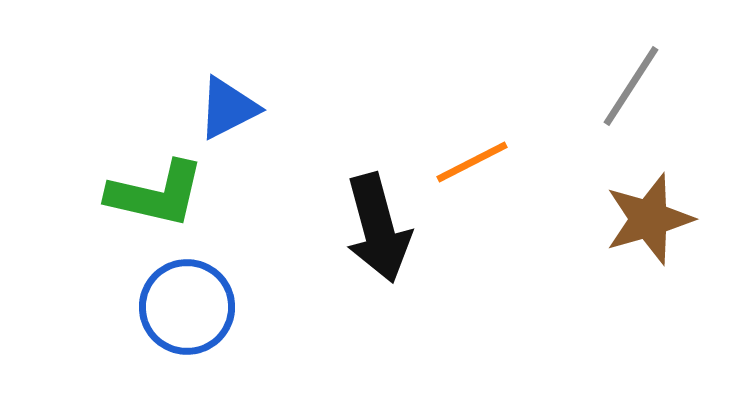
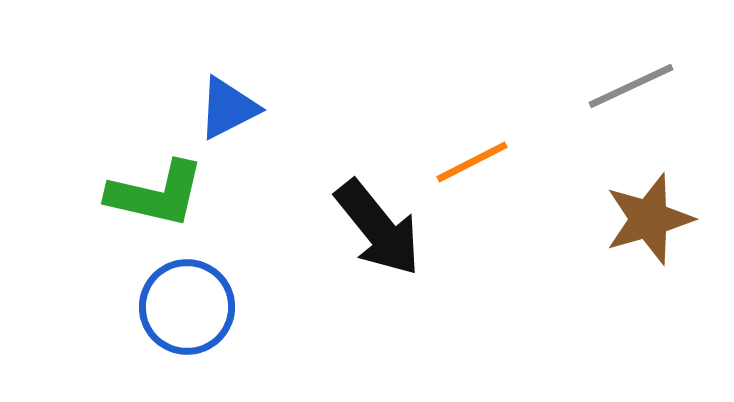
gray line: rotated 32 degrees clockwise
black arrow: rotated 24 degrees counterclockwise
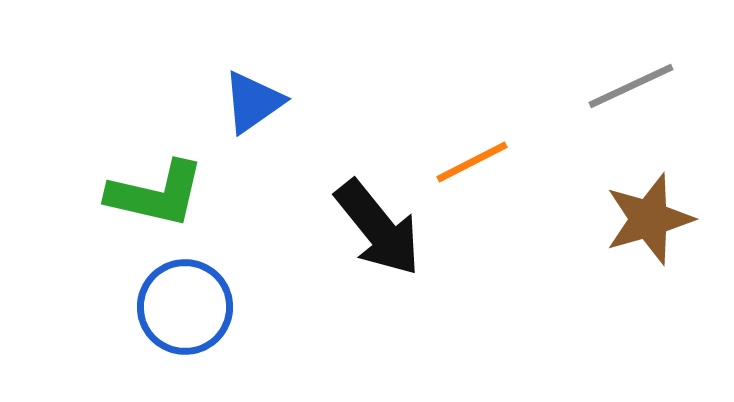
blue triangle: moved 25 px right, 6 px up; rotated 8 degrees counterclockwise
blue circle: moved 2 px left
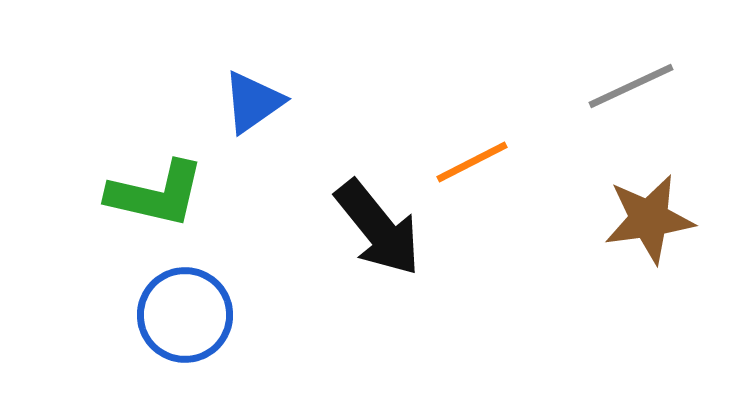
brown star: rotated 8 degrees clockwise
blue circle: moved 8 px down
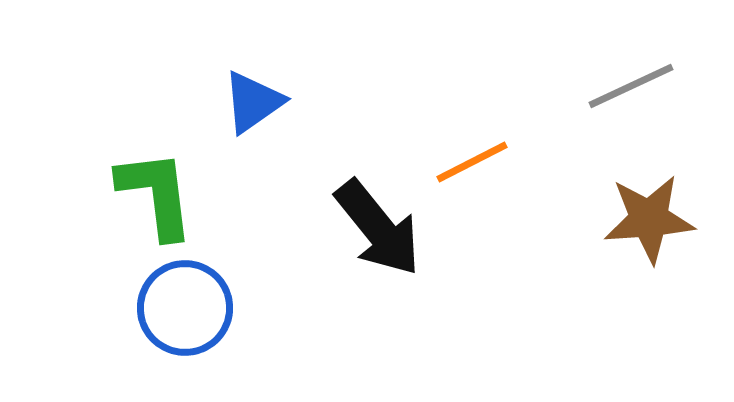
green L-shape: rotated 110 degrees counterclockwise
brown star: rotated 4 degrees clockwise
blue circle: moved 7 px up
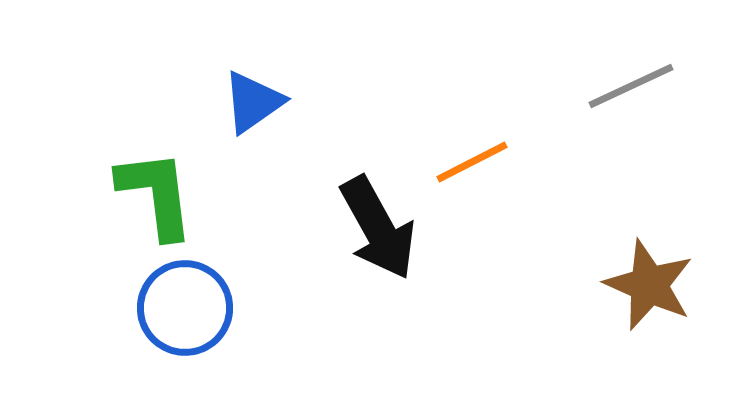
brown star: moved 66 px down; rotated 28 degrees clockwise
black arrow: rotated 10 degrees clockwise
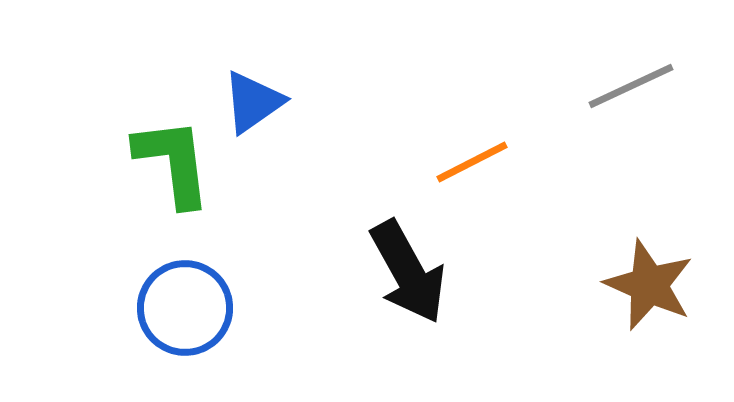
green L-shape: moved 17 px right, 32 px up
black arrow: moved 30 px right, 44 px down
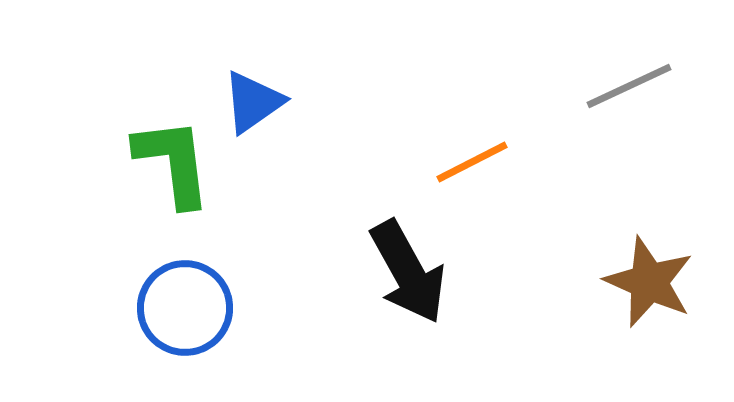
gray line: moved 2 px left
brown star: moved 3 px up
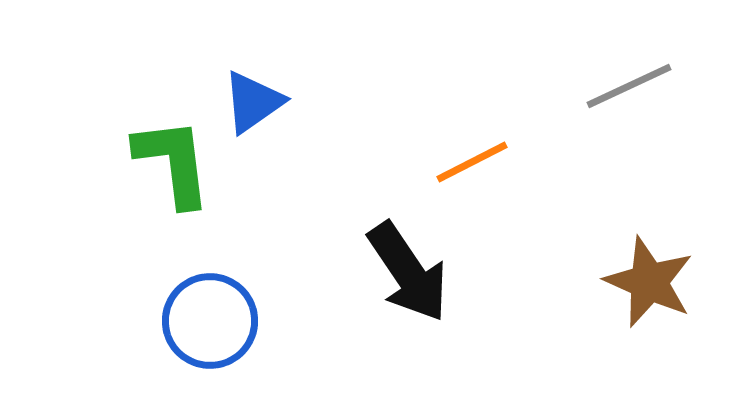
black arrow: rotated 5 degrees counterclockwise
blue circle: moved 25 px right, 13 px down
